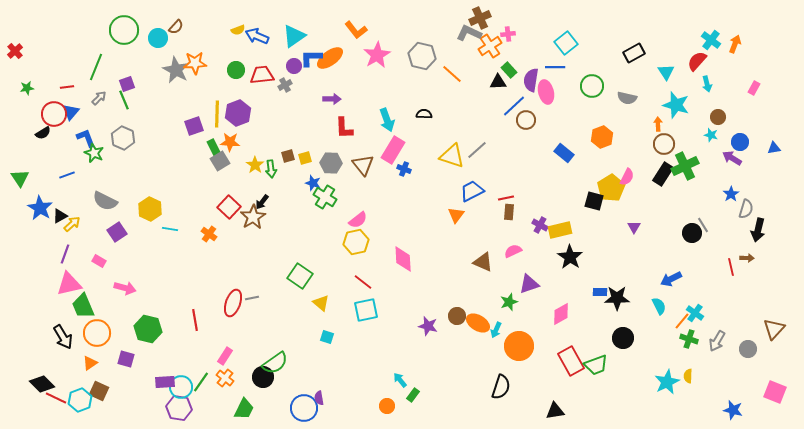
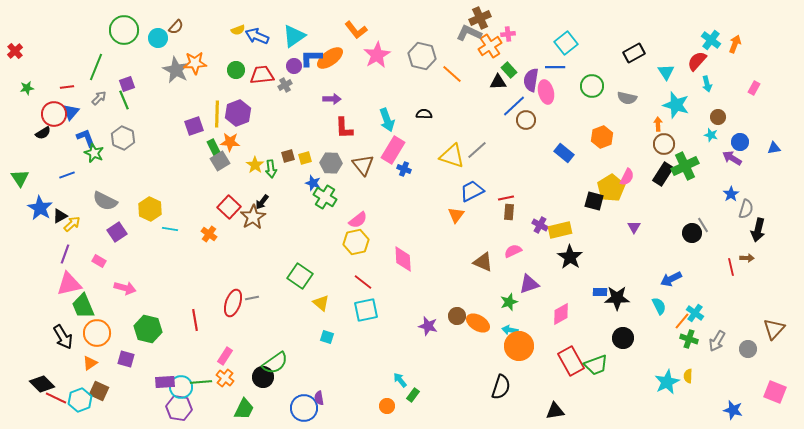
cyan arrow at (496, 330): moved 14 px right; rotated 77 degrees clockwise
green line at (201, 382): rotated 50 degrees clockwise
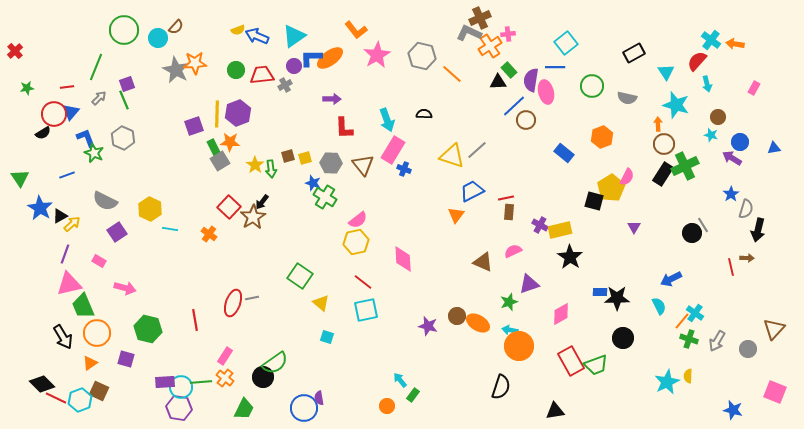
orange arrow at (735, 44): rotated 102 degrees counterclockwise
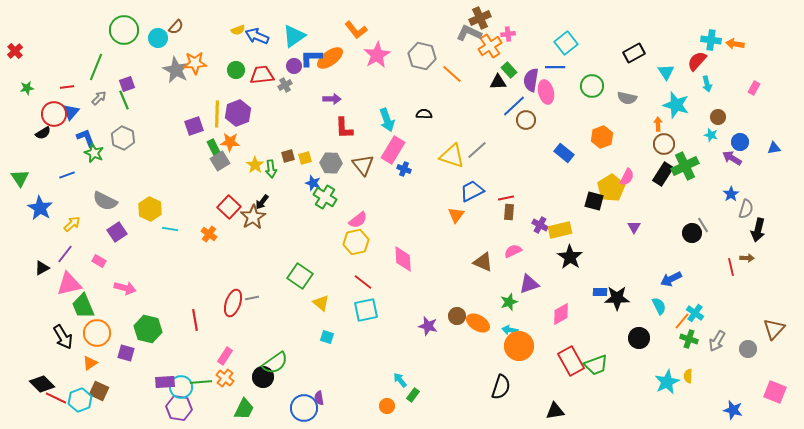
cyan cross at (711, 40): rotated 30 degrees counterclockwise
black triangle at (60, 216): moved 18 px left, 52 px down
purple line at (65, 254): rotated 18 degrees clockwise
black circle at (623, 338): moved 16 px right
purple square at (126, 359): moved 6 px up
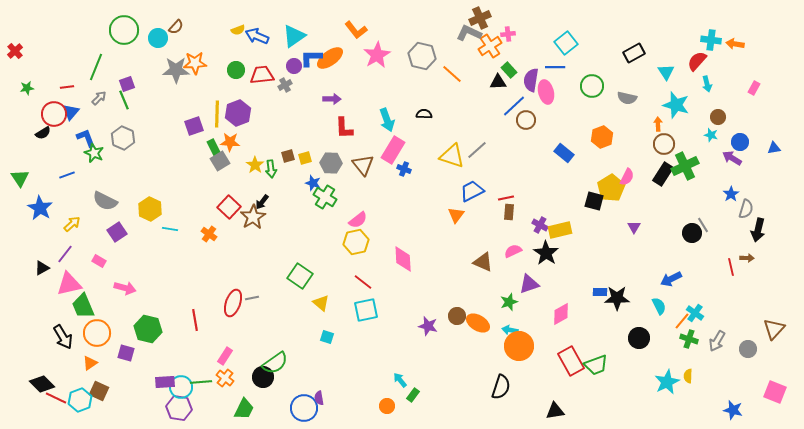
gray star at (176, 70): rotated 28 degrees counterclockwise
black star at (570, 257): moved 24 px left, 4 px up
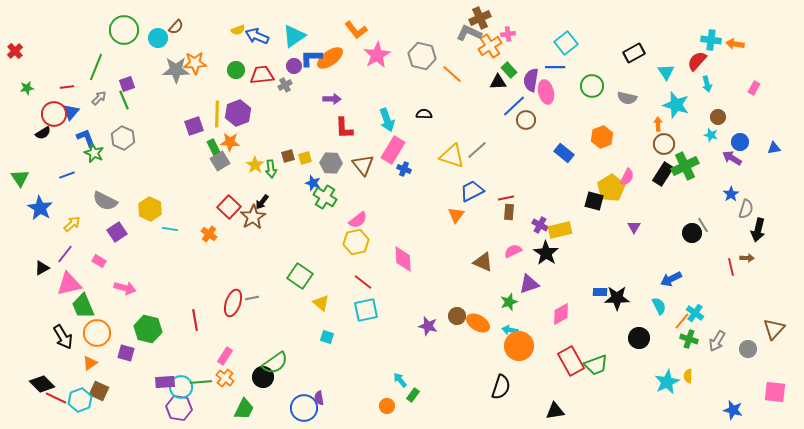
pink square at (775, 392): rotated 15 degrees counterclockwise
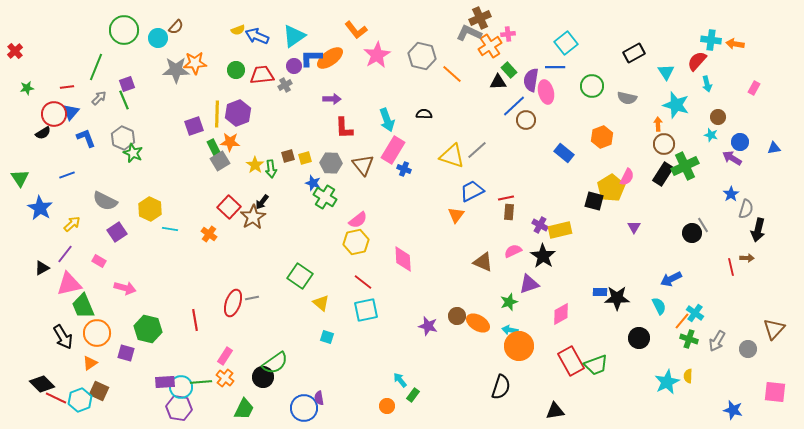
green star at (94, 153): moved 39 px right
black star at (546, 253): moved 3 px left, 3 px down
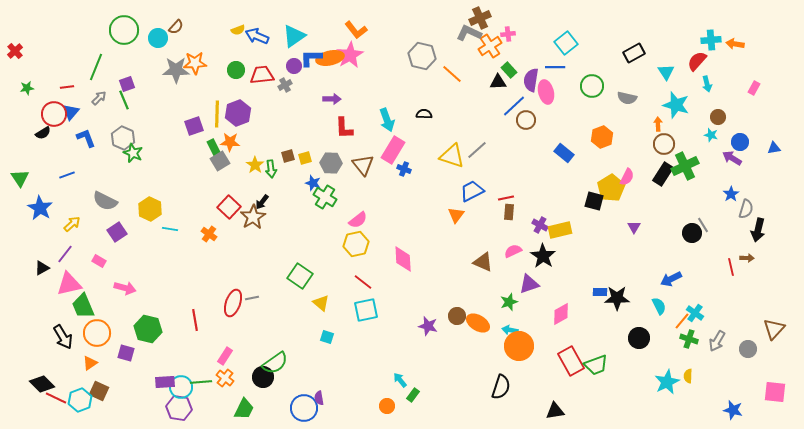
cyan cross at (711, 40): rotated 12 degrees counterclockwise
pink star at (377, 55): moved 27 px left
orange ellipse at (330, 58): rotated 24 degrees clockwise
yellow hexagon at (356, 242): moved 2 px down
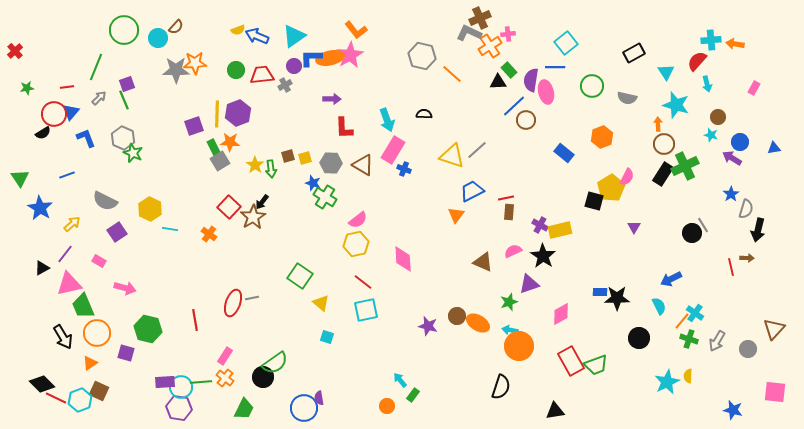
brown triangle at (363, 165): rotated 20 degrees counterclockwise
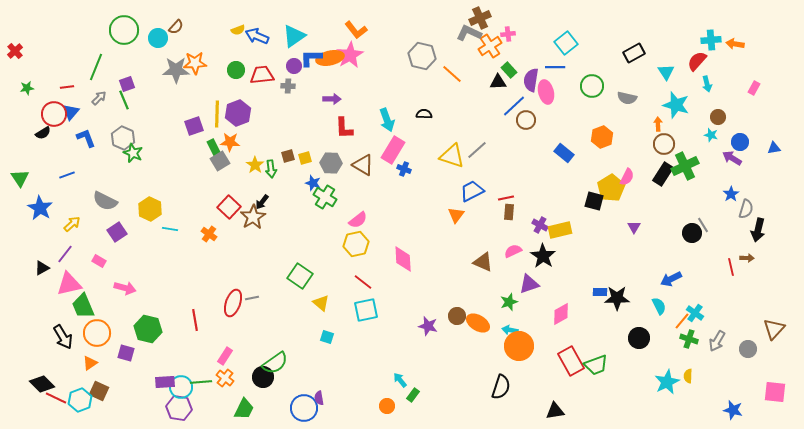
gray cross at (285, 85): moved 3 px right, 1 px down; rotated 32 degrees clockwise
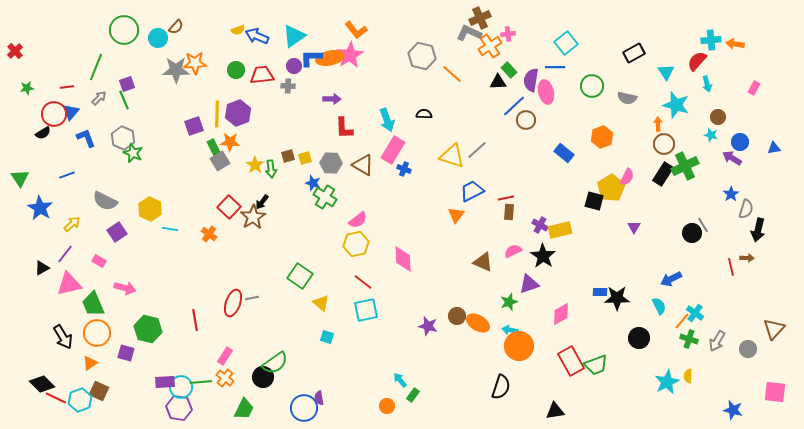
green trapezoid at (83, 306): moved 10 px right, 2 px up
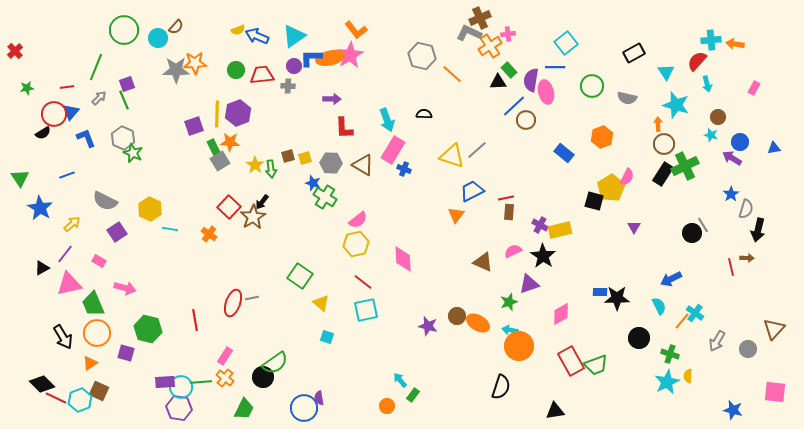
green cross at (689, 339): moved 19 px left, 15 px down
